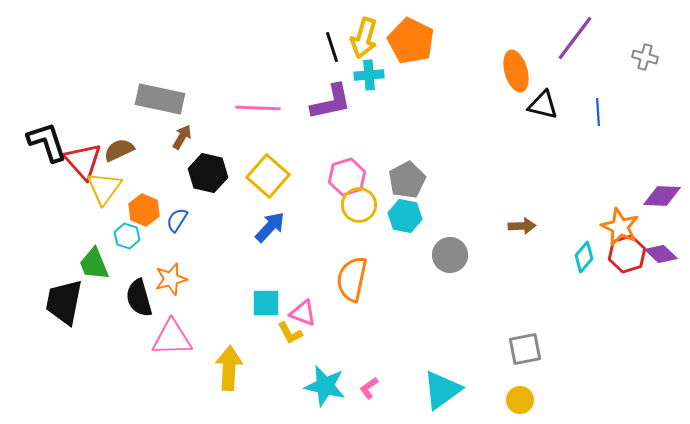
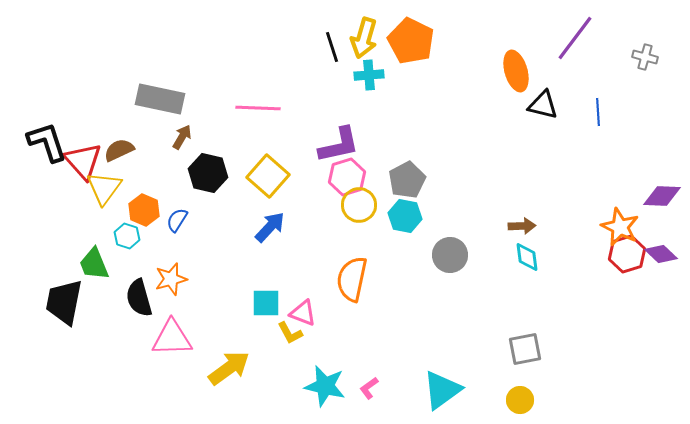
purple L-shape at (331, 102): moved 8 px right, 43 px down
cyan diamond at (584, 257): moved 57 px left; rotated 48 degrees counterclockwise
yellow arrow at (229, 368): rotated 51 degrees clockwise
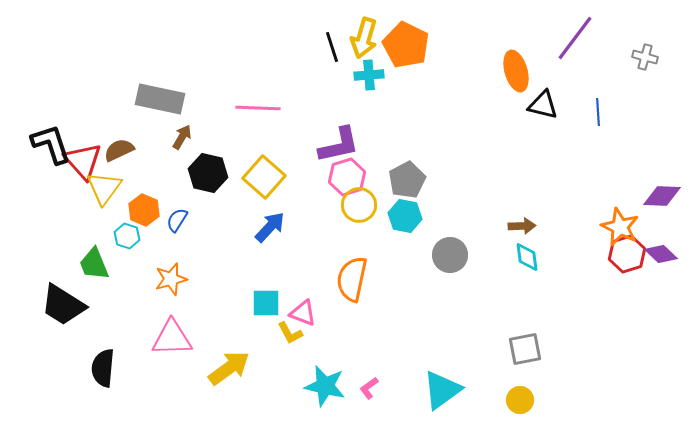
orange pentagon at (411, 41): moved 5 px left, 4 px down
black L-shape at (47, 142): moved 4 px right, 2 px down
yellow square at (268, 176): moved 4 px left, 1 px down
black semicircle at (139, 298): moved 36 px left, 70 px down; rotated 21 degrees clockwise
black trapezoid at (64, 302): moved 1 px left, 3 px down; rotated 69 degrees counterclockwise
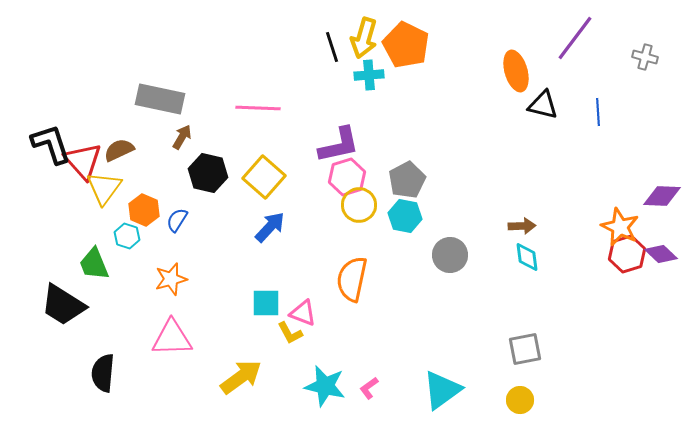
black semicircle at (103, 368): moved 5 px down
yellow arrow at (229, 368): moved 12 px right, 9 px down
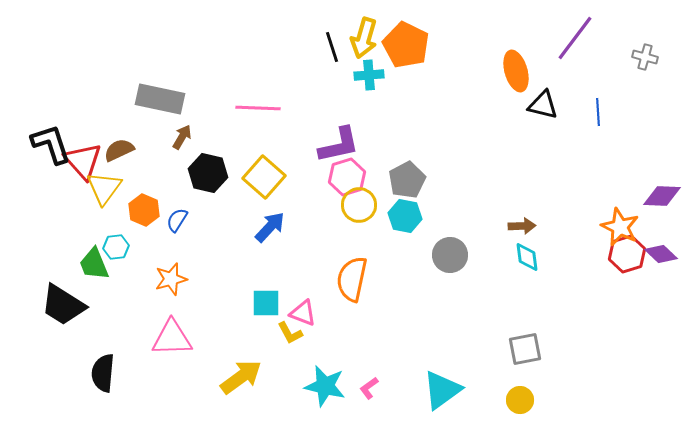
cyan hexagon at (127, 236): moved 11 px left, 11 px down; rotated 25 degrees counterclockwise
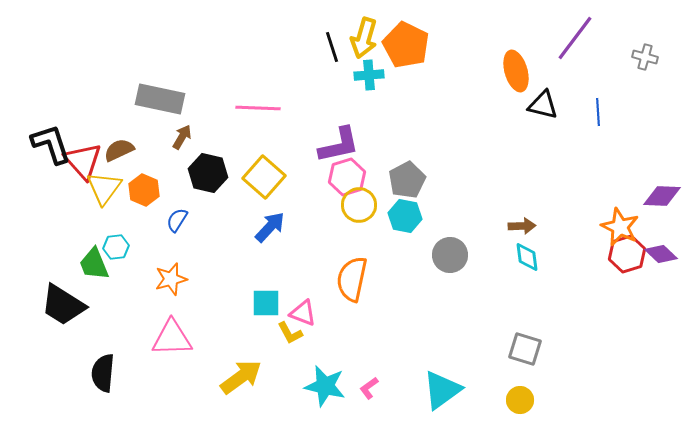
orange hexagon at (144, 210): moved 20 px up
gray square at (525, 349): rotated 28 degrees clockwise
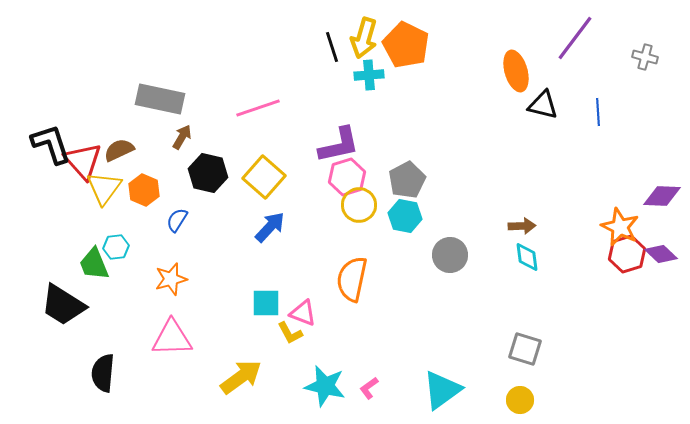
pink line at (258, 108): rotated 21 degrees counterclockwise
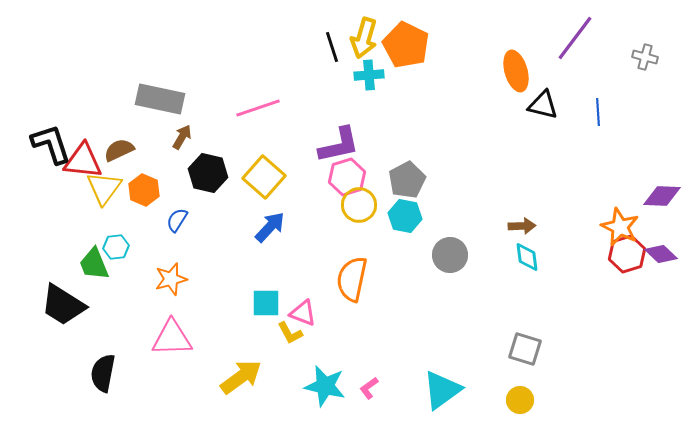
red triangle at (83, 161): rotated 42 degrees counterclockwise
black semicircle at (103, 373): rotated 6 degrees clockwise
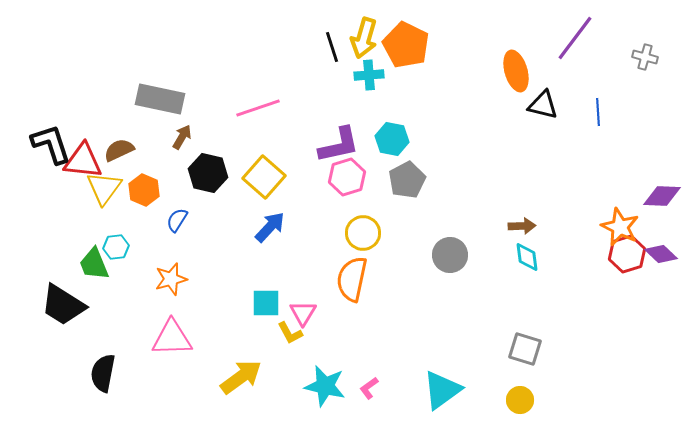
yellow circle at (359, 205): moved 4 px right, 28 px down
cyan hexagon at (405, 216): moved 13 px left, 77 px up
pink triangle at (303, 313): rotated 40 degrees clockwise
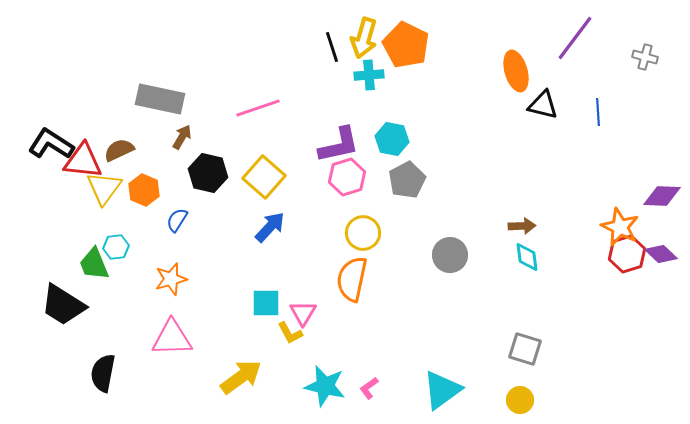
black L-shape at (51, 144): rotated 39 degrees counterclockwise
